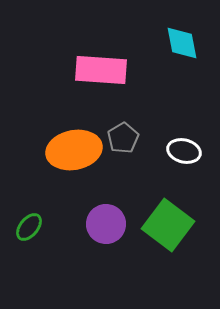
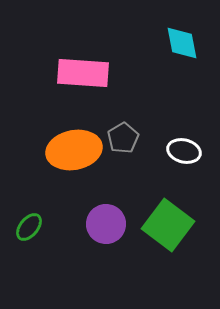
pink rectangle: moved 18 px left, 3 px down
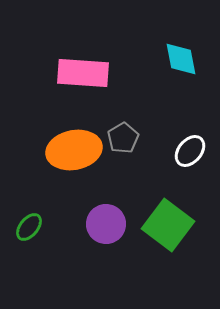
cyan diamond: moved 1 px left, 16 px down
white ellipse: moved 6 px right; rotated 64 degrees counterclockwise
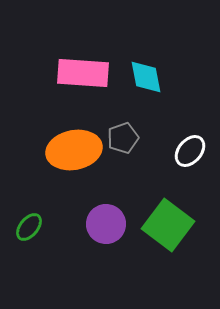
cyan diamond: moved 35 px left, 18 px down
gray pentagon: rotated 12 degrees clockwise
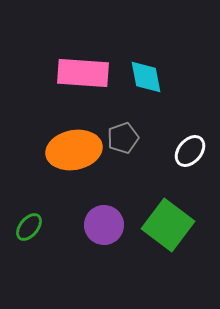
purple circle: moved 2 px left, 1 px down
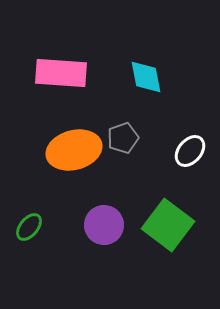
pink rectangle: moved 22 px left
orange ellipse: rotated 4 degrees counterclockwise
